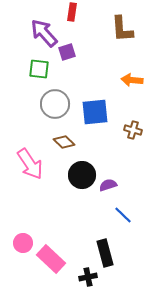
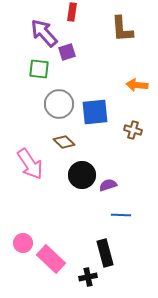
orange arrow: moved 5 px right, 5 px down
gray circle: moved 4 px right
blue line: moved 2 px left; rotated 42 degrees counterclockwise
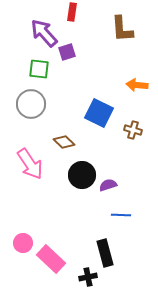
gray circle: moved 28 px left
blue square: moved 4 px right, 1 px down; rotated 32 degrees clockwise
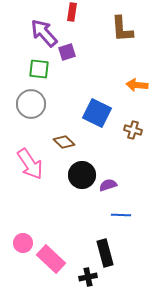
blue square: moved 2 px left
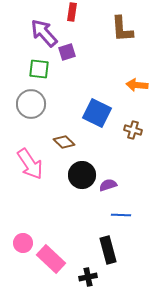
black rectangle: moved 3 px right, 3 px up
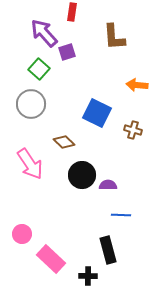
brown L-shape: moved 8 px left, 8 px down
green square: rotated 35 degrees clockwise
purple semicircle: rotated 18 degrees clockwise
pink circle: moved 1 px left, 9 px up
black cross: moved 1 px up; rotated 12 degrees clockwise
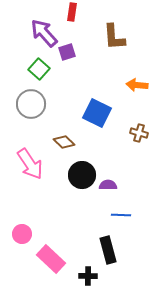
brown cross: moved 6 px right, 3 px down
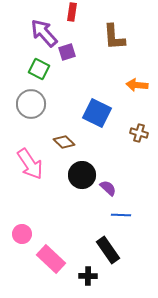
green square: rotated 15 degrees counterclockwise
purple semicircle: moved 3 px down; rotated 42 degrees clockwise
black rectangle: rotated 20 degrees counterclockwise
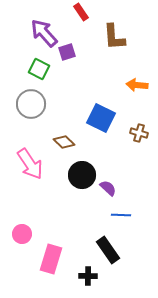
red rectangle: moved 9 px right; rotated 42 degrees counterclockwise
blue square: moved 4 px right, 5 px down
pink rectangle: rotated 64 degrees clockwise
